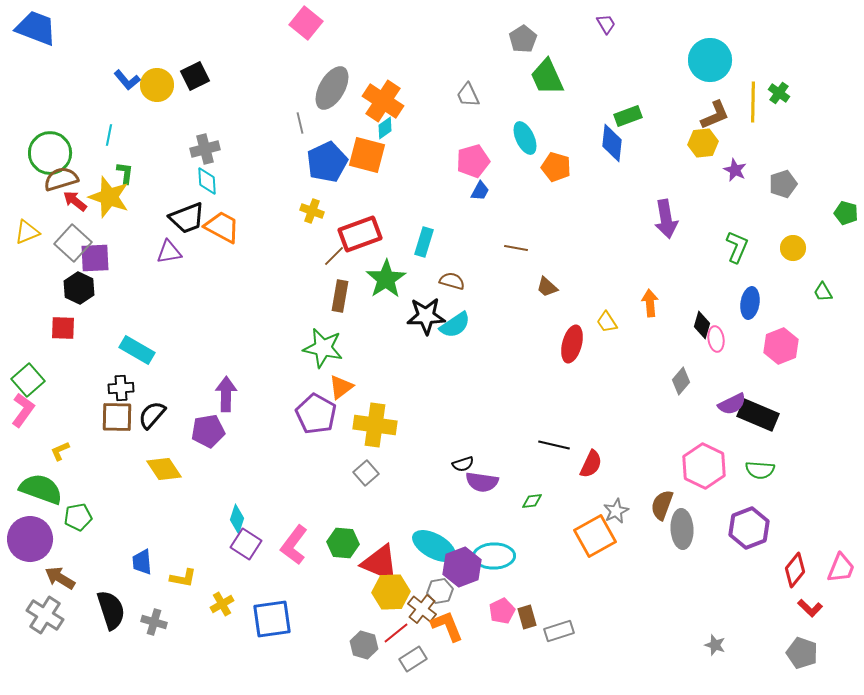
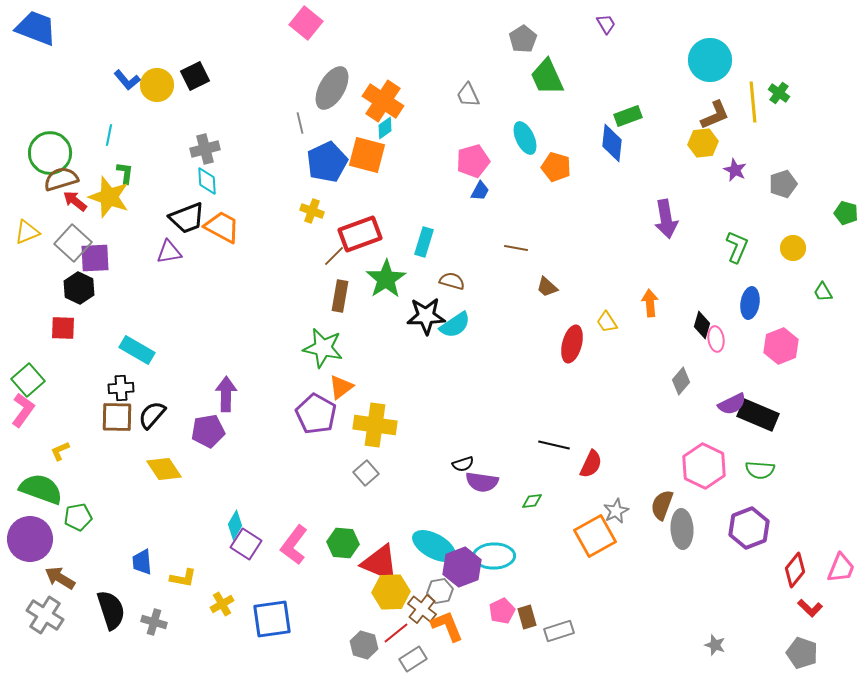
yellow line at (753, 102): rotated 6 degrees counterclockwise
cyan diamond at (237, 519): moved 2 px left, 6 px down; rotated 12 degrees clockwise
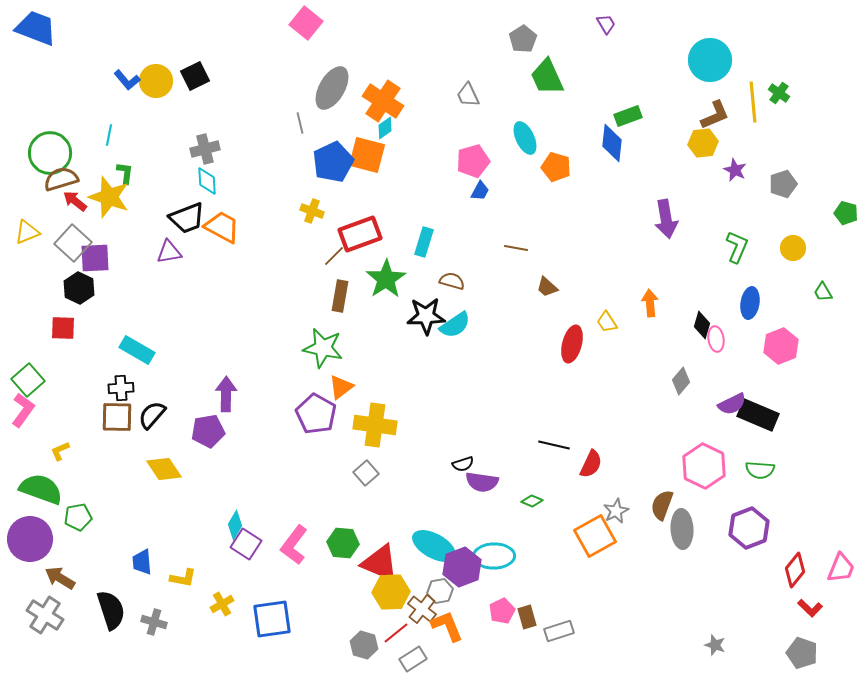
yellow circle at (157, 85): moved 1 px left, 4 px up
blue pentagon at (327, 162): moved 6 px right
green diamond at (532, 501): rotated 30 degrees clockwise
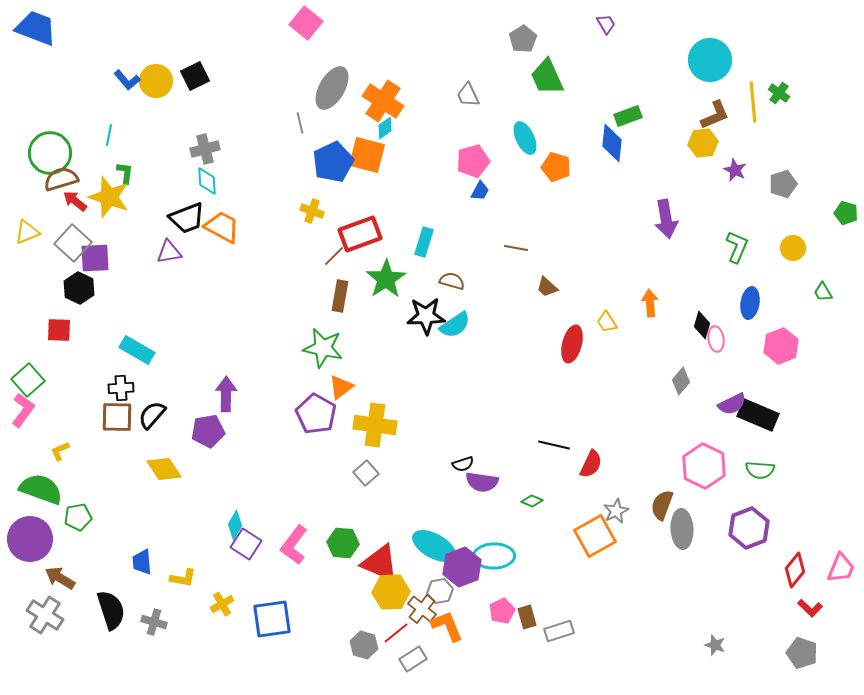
red square at (63, 328): moved 4 px left, 2 px down
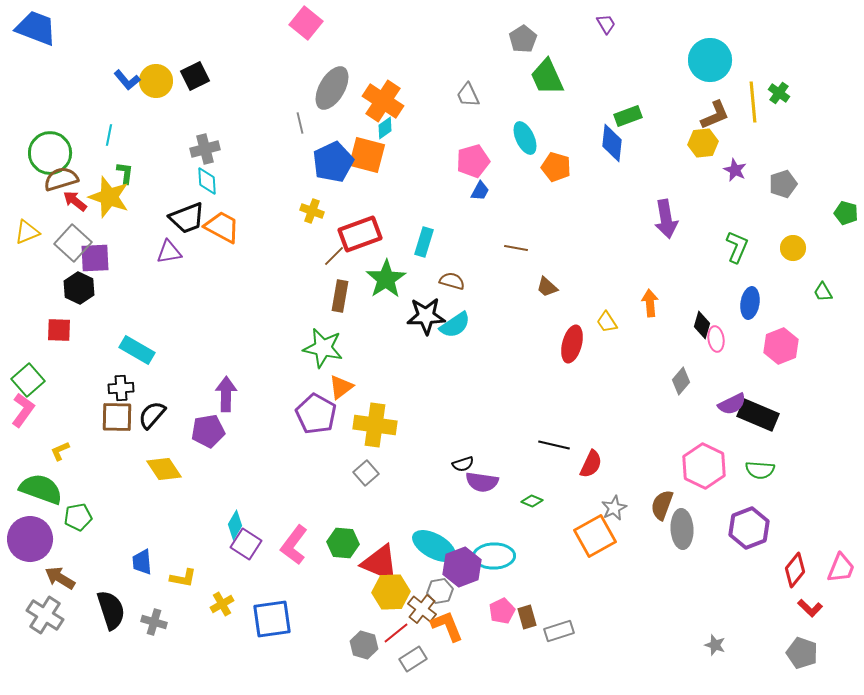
gray star at (616, 511): moved 2 px left, 3 px up
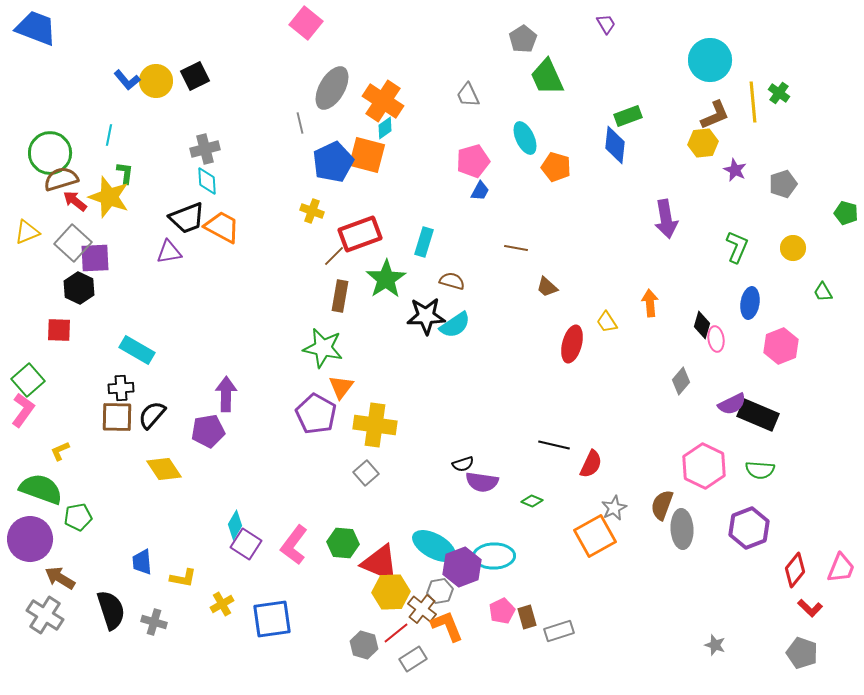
blue diamond at (612, 143): moved 3 px right, 2 px down
orange triangle at (341, 387): rotated 16 degrees counterclockwise
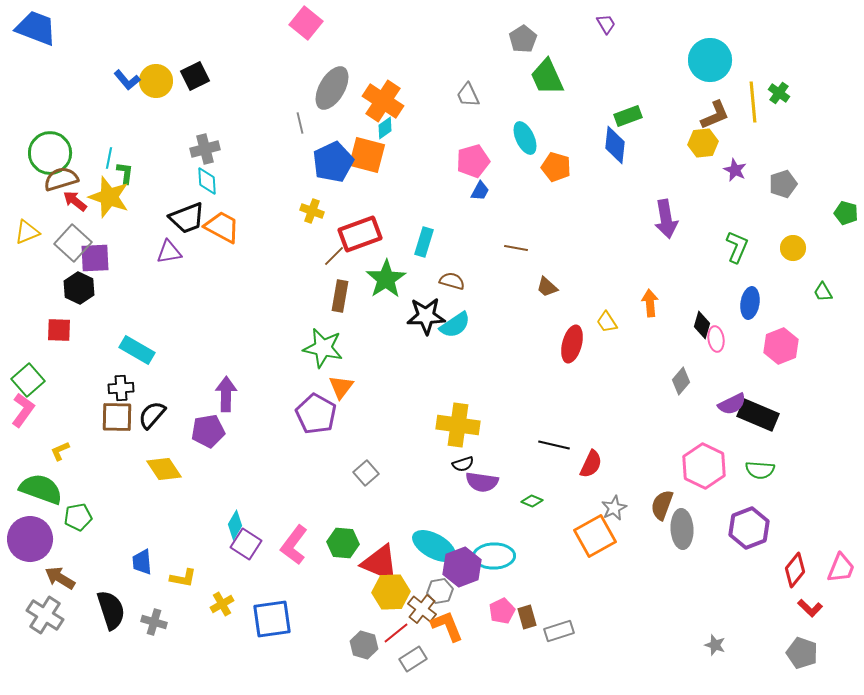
cyan line at (109, 135): moved 23 px down
yellow cross at (375, 425): moved 83 px right
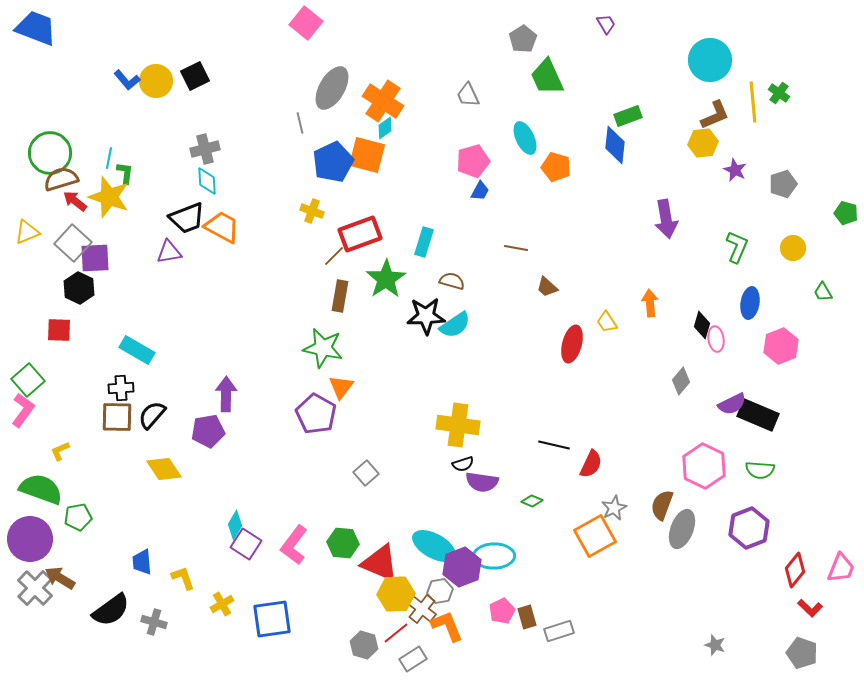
gray ellipse at (682, 529): rotated 24 degrees clockwise
yellow L-shape at (183, 578): rotated 120 degrees counterclockwise
yellow hexagon at (391, 592): moved 5 px right, 2 px down
black semicircle at (111, 610): rotated 72 degrees clockwise
gray cross at (45, 615): moved 10 px left, 27 px up; rotated 12 degrees clockwise
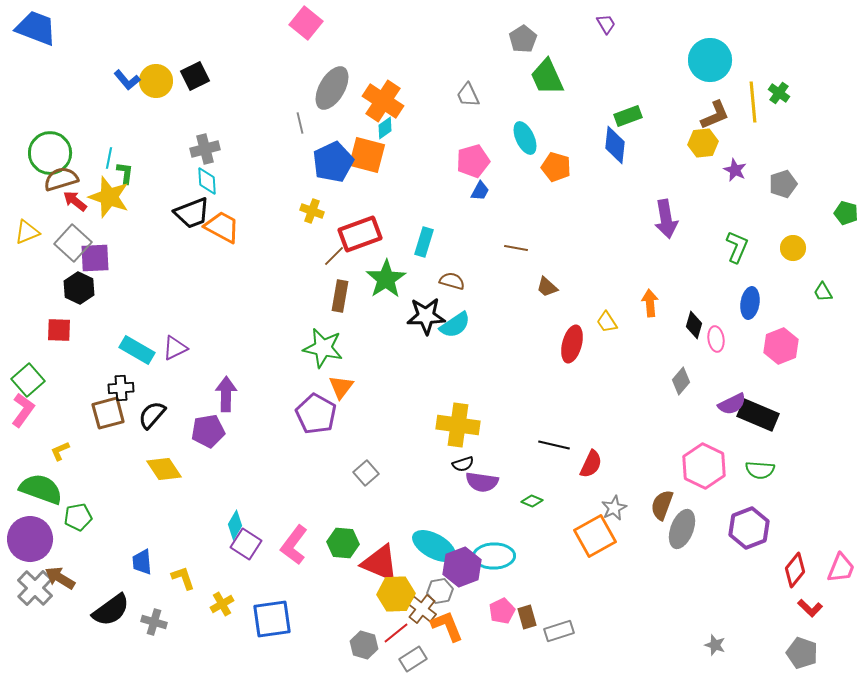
black trapezoid at (187, 218): moved 5 px right, 5 px up
purple triangle at (169, 252): moved 6 px right, 96 px down; rotated 16 degrees counterclockwise
black diamond at (702, 325): moved 8 px left
brown square at (117, 417): moved 9 px left, 4 px up; rotated 16 degrees counterclockwise
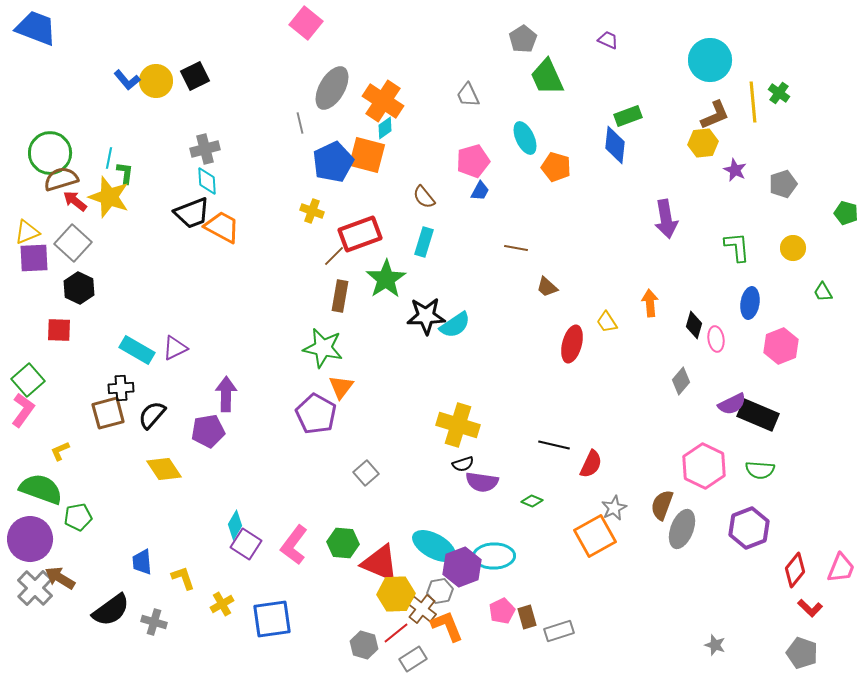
purple trapezoid at (606, 24): moved 2 px right, 16 px down; rotated 35 degrees counterclockwise
green L-shape at (737, 247): rotated 28 degrees counterclockwise
purple square at (95, 258): moved 61 px left
brown semicircle at (452, 281): moved 28 px left, 84 px up; rotated 145 degrees counterclockwise
yellow cross at (458, 425): rotated 9 degrees clockwise
